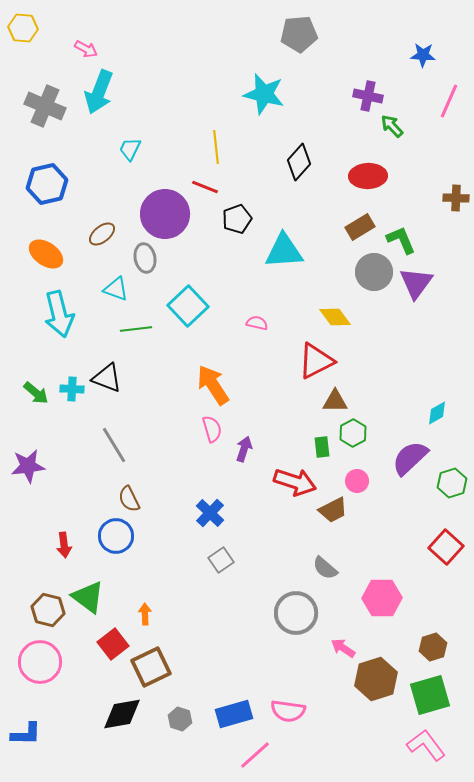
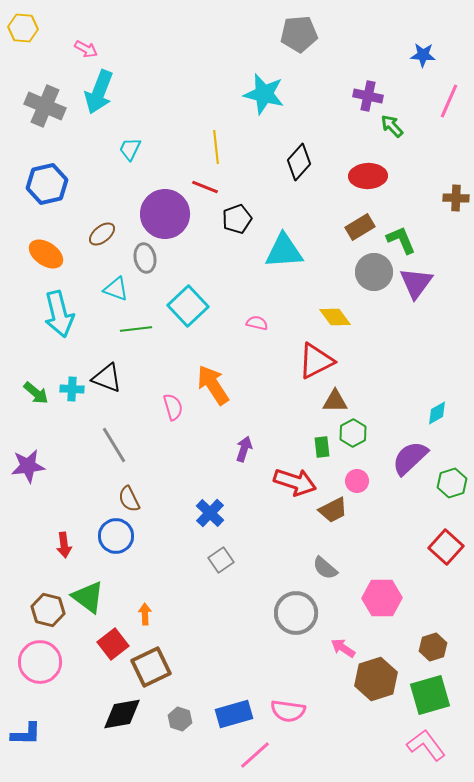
pink semicircle at (212, 429): moved 39 px left, 22 px up
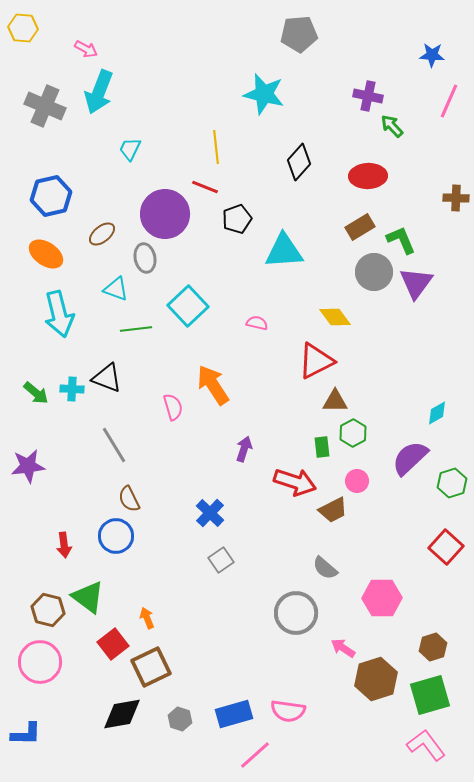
blue star at (423, 55): moved 9 px right
blue hexagon at (47, 184): moved 4 px right, 12 px down
orange arrow at (145, 614): moved 2 px right, 4 px down; rotated 20 degrees counterclockwise
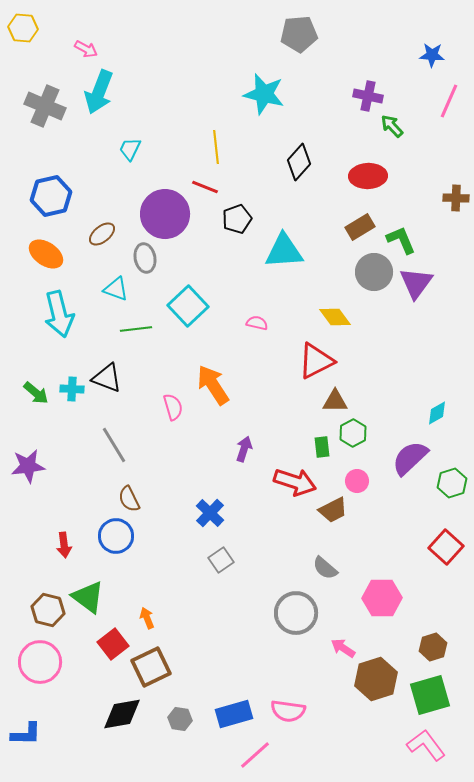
gray hexagon at (180, 719): rotated 10 degrees counterclockwise
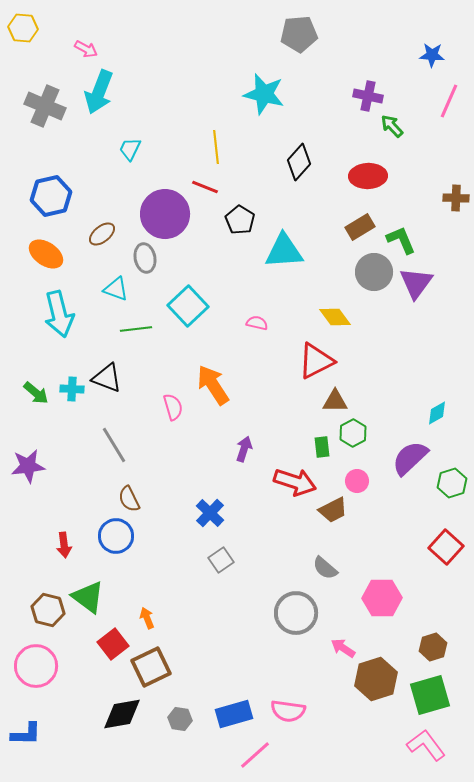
black pentagon at (237, 219): moved 3 px right, 1 px down; rotated 20 degrees counterclockwise
pink circle at (40, 662): moved 4 px left, 4 px down
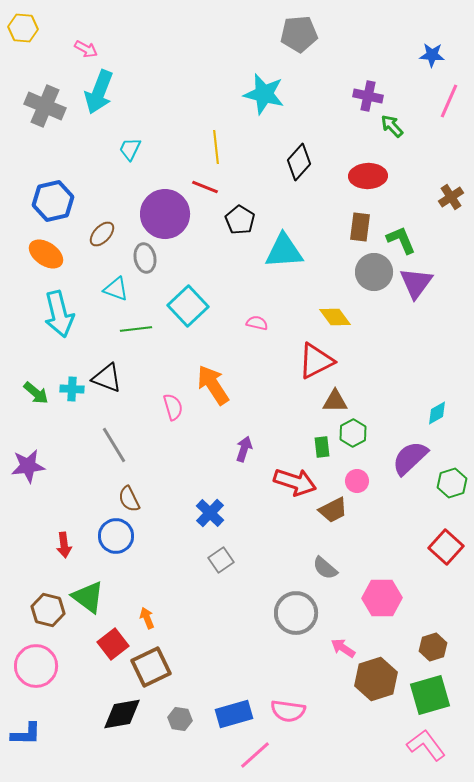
blue hexagon at (51, 196): moved 2 px right, 5 px down
brown cross at (456, 198): moved 5 px left, 1 px up; rotated 35 degrees counterclockwise
brown rectangle at (360, 227): rotated 52 degrees counterclockwise
brown ellipse at (102, 234): rotated 8 degrees counterclockwise
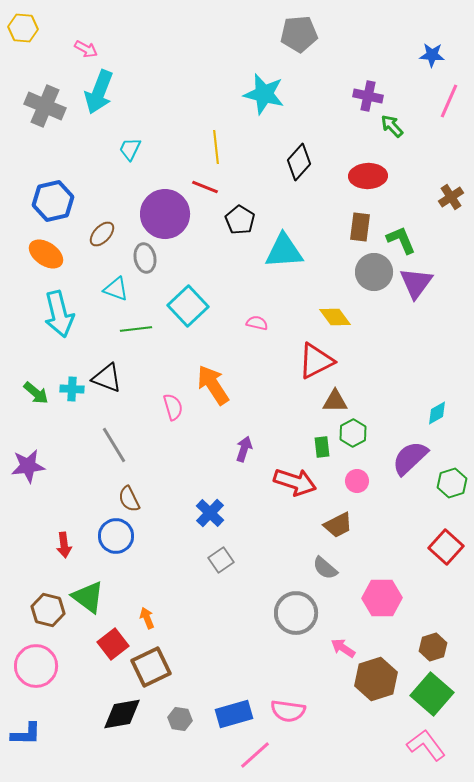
brown trapezoid at (333, 510): moved 5 px right, 15 px down
green square at (430, 695): moved 2 px right, 1 px up; rotated 33 degrees counterclockwise
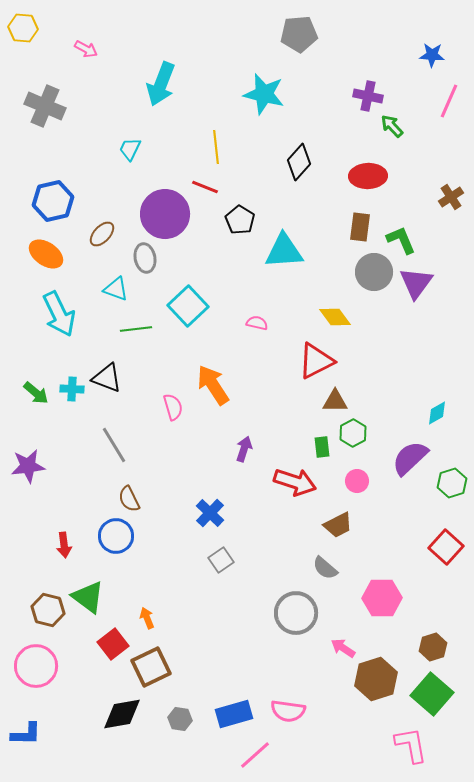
cyan arrow at (99, 92): moved 62 px right, 8 px up
cyan arrow at (59, 314): rotated 12 degrees counterclockwise
pink L-shape at (426, 745): moved 15 px left; rotated 27 degrees clockwise
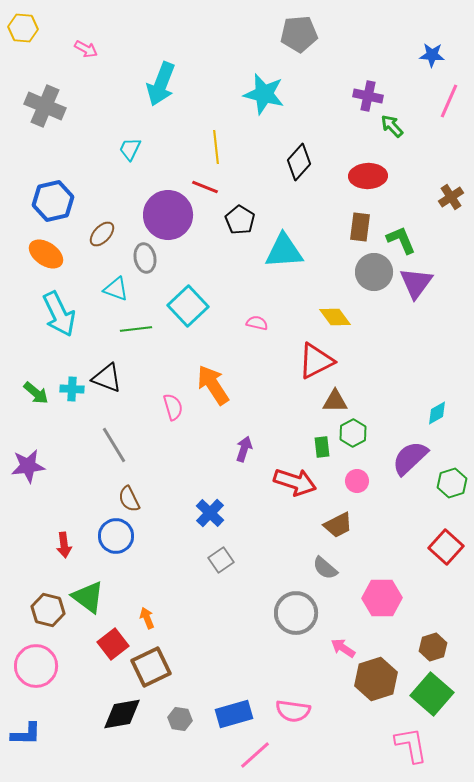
purple circle at (165, 214): moved 3 px right, 1 px down
pink semicircle at (288, 711): moved 5 px right
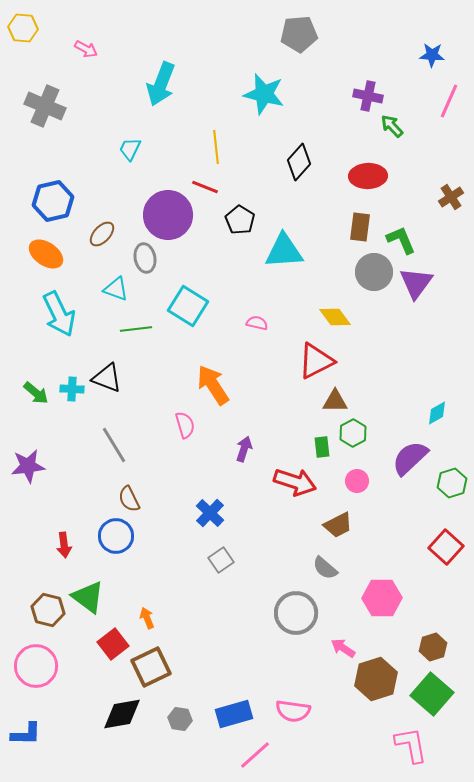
cyan square at (188, 306): rotated 15 degrees counterclockwise
pink semicircle at (173, 407): moved 12 px right, 18 px down
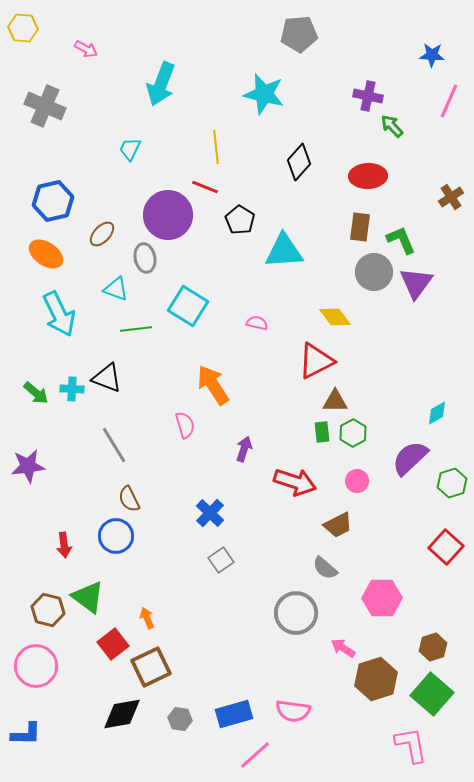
green rectangle at (322, 447): moved 15 px up
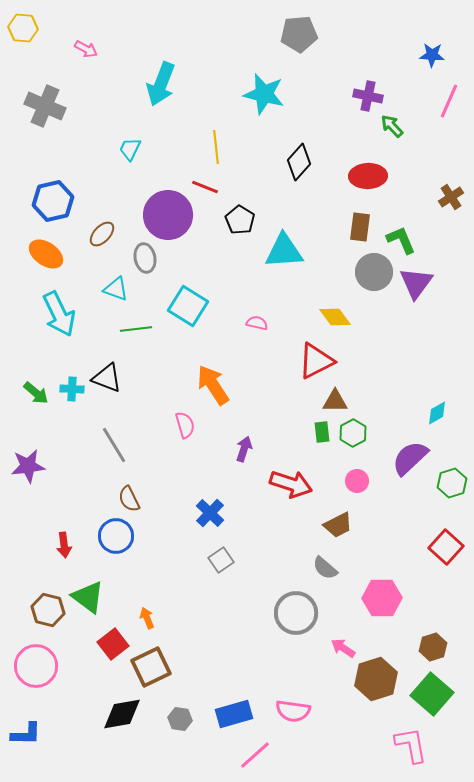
red arrow at (295, 482): moved 4 px left, 2 px down
